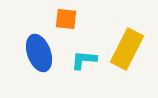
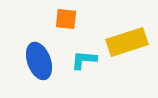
yellow rectangle: moved 7 px up; rotated 45 degrees clockwise
blue ellipse: moved 8 px down
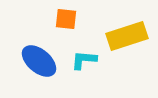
yellow rectangle: moved 6 px up
blue ellipse: rotated 30 degrees counterclockwise
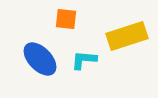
blue ellipse: moved 1 px right, 2 px up; rotated 6 degrees clockwise
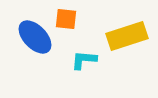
blue ellipse: moved 5 px left, 22 px up
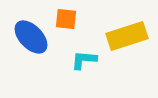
blue ellipse: moved 4 px left
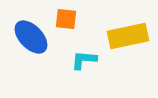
yellow rectangle: moved 1 px right; rotated 6 degrees clockwise
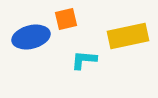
orange square: rotated 20 degrees counterclockwise
blue ellipse: rotated 60 degrees counterclockwise
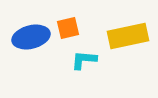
orange square: moved 2 px right, 9 px down
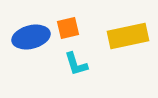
cyan L-shape: moved 8 px left, 4 px down; rotated 112 degrees counterclockwise
